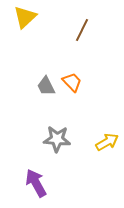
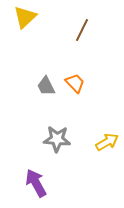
orange trapezoid: moved 3 px right, 1 px down
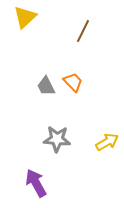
brown line: moved 1 px right, 1 px down
orange trapezoid: moved 2 px left, 1 px up
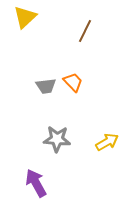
brown line: moved 2 px right
gray trapezoid: rotated 70 degrees counterclockwise
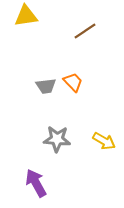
yellow triangle: moved 1 px right, 1 px up; rotated 35 degrees clockwise
brown line: rotated 30 degrees clockwise
yellow arrow: moved 3 px left, 1 px up; rotated 60 degrees clockwise
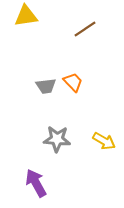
brown line: moved 2 px up
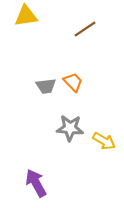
gray star: moved 13 px right, 11 px up
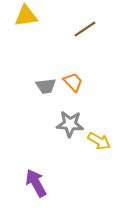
gray star: moved 4 px up
yellow arrow: moved 5 px left
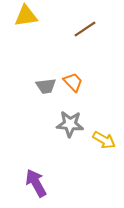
yellow arrow: moved 5 px right, 1 px up
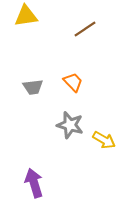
gray trapezoid: moved 13 px left, 1 px down
gray star: moved 1 px down; rotated 12 degrees clockwise
purple arrow: moved 2 px left; rotated 12 degrees clockwise
